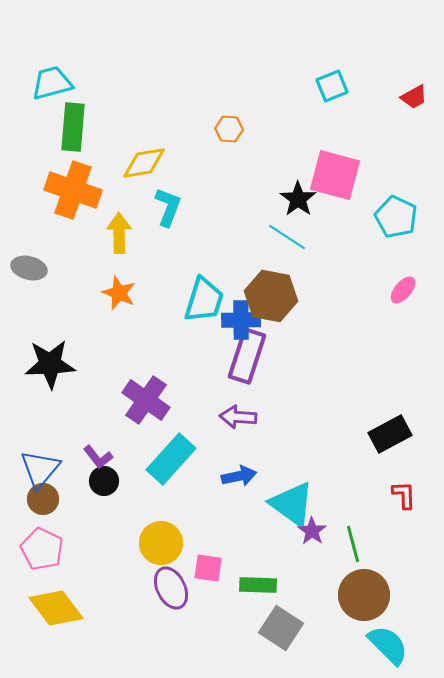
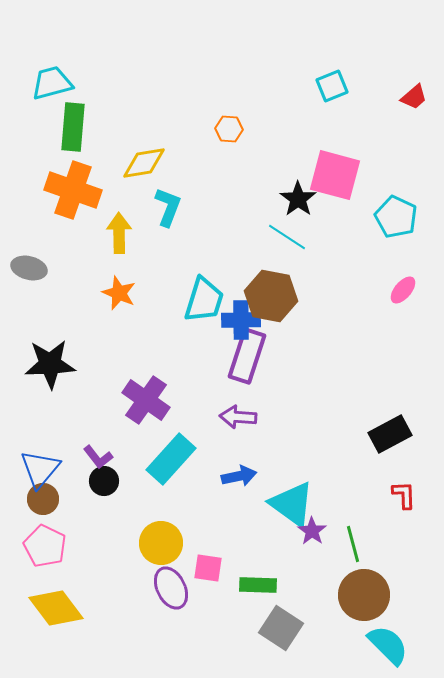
red trapezoid at (414, 97): rotated 12 degrees counterclockwise
pink pentagon at (42, 549): moved 3 px right, 3 px up
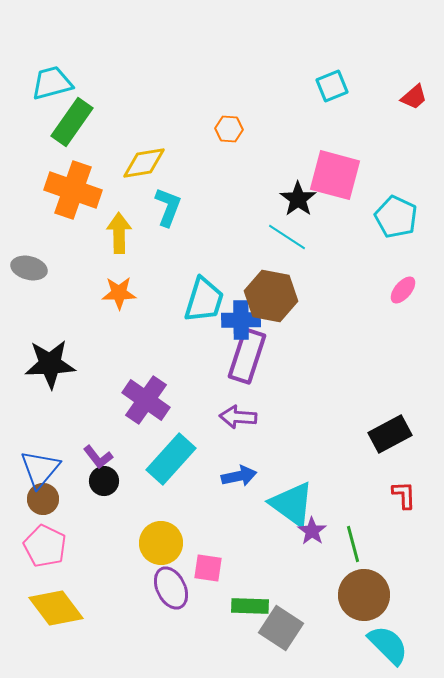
green rectangle at (73, 127): moved 1 px left, 5 px up; rotated 30 degrees clockwise
orange star at (119, 293): rotated 24 degrees counterclockwise
green rectangle at (258, 585): moved 8 px left, 21 px down
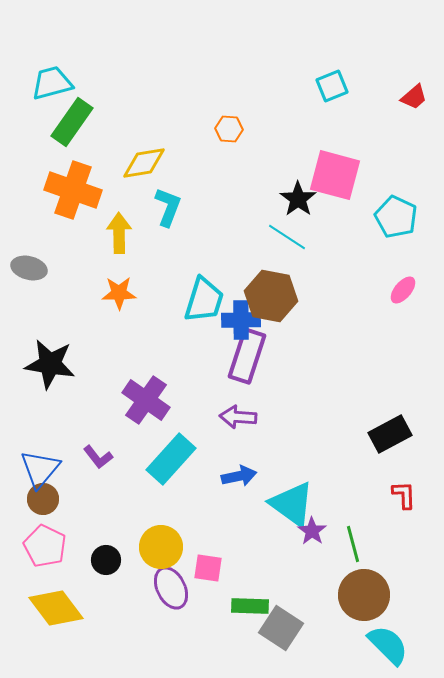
black star at (50, 364): rotated 12 degrees clockwise
black circle at (104, 481): moved 2 px right, 79 px down
yellow circle at (161, 543): moved 4 px down
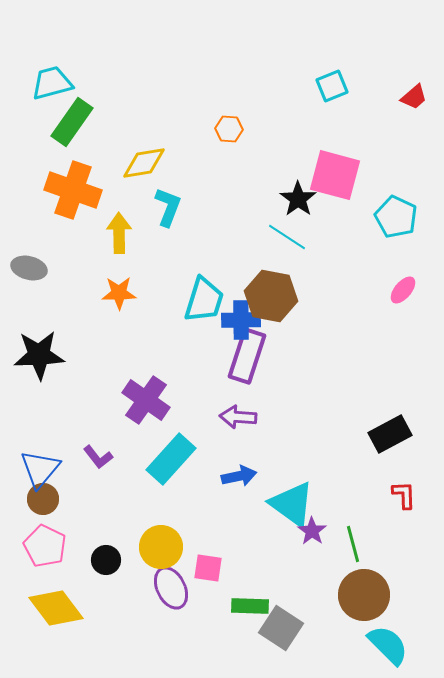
black star at (50, 364): moved 11 px left, 9 px up; rotated 12 degrees counterclockwise
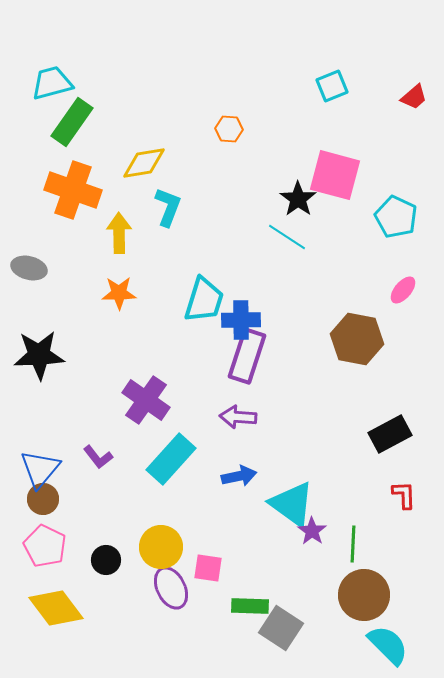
brown hexagon at (271, 296): moved 86 px right, 43 px down
green line at (353, 544): rotated 18 degrees clockwise
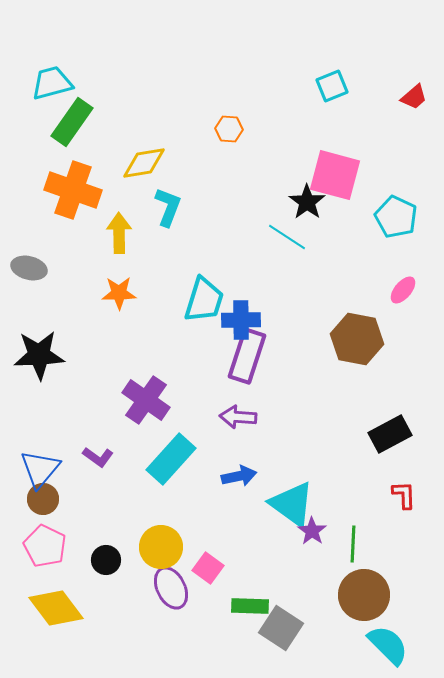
black star at (298, 199): moved 9 px right, 3 px down
purple L-shape at (98, 457): rotated 16 degrees counterclockwise
pink square at (208, 568): rotated 28 degrees clockwise
